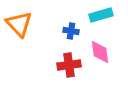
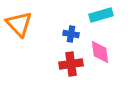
blue cross: moved 3 px down
red cross: moved 2 px right, 1 px up
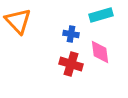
orange triangle: moved 1 px left, 3 px up
red cross: rotated 25 degrees clockwise
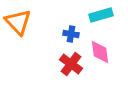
orange triangle: moved 1 px down
red cross: rotated 20 degrees clockwise
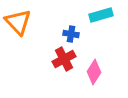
pink diamond: moved 6 px left, 20 px down; rotated 40 degrees clockwise
red cross: moved 7 px left, 5 px up; rotated 25 degrees clockwise
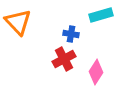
pink diamond: moved 2 px right
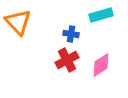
red cross: moved 3 px right, 1 px down
pink diamond: moved 5 px right, 7 px up; rotated 25 degrees clockwise
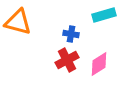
cyan rectangle: moved 3 px right
orange triangle: rotated 32 degrees counterclockwise
pink diamond: moved 2 px left, 1 px up
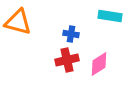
cyan rectangle: moved 6 px right, 1 px down; rotated 25 degrees clockwise
red cross: rotated 15 degrees clockwise
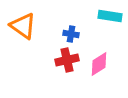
orange triangle: moved 5 px right, 4 px down; rotated 20 degrees clockwise
